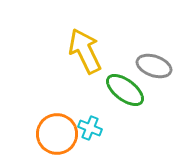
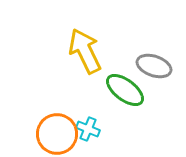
cyan cross: moved 2 px left, 1 px down
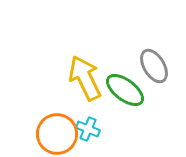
yellow arrow: moved 27 px down
gray ellipse: rotated 40 degrees clockwise
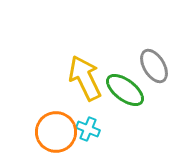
orange circle: moved 1 px left, 2 px up
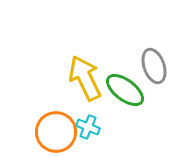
gray ellipse: rotated 12 degrees clockwise
cyan cross: moved 2 px up
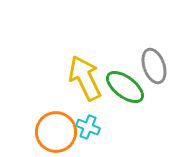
green ellipse: moved 3 px up
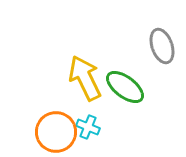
gray ellipse: moved 8 px right, 20 px up
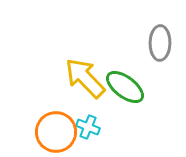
gray ellipse: moved 2 px left, 3 px up; rotated 20 degrees clockwise
yellow arrow: rotated 18 degrees counterclockwise
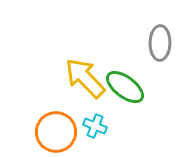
cyan cross: moved 7 px right, 1 px up
